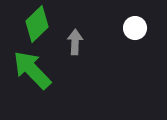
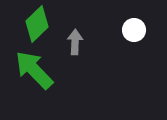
white circle: moved 1 px left, 2 px down
green arrow: moved 2 px right
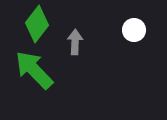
green diamond: rotated 9 degrees counterclockwise
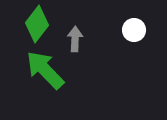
gray arrow: moved 3 px up
green arrow: moved 11 px right
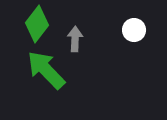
green arrow: moved 1 px right
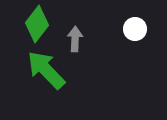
white circle: moved 1 px right, 1 px up
